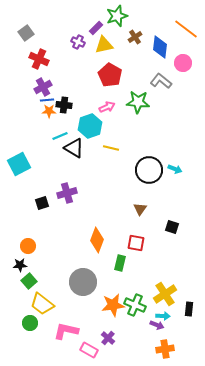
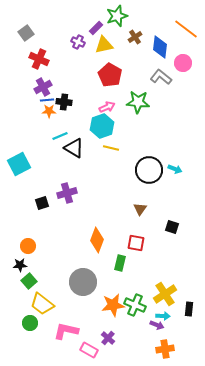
gray L-shape at (161, 81): moved 4 px up
black cross at (64, 105): moved 3 px up
cyan hexagon at (90, 126): moved 12 px right
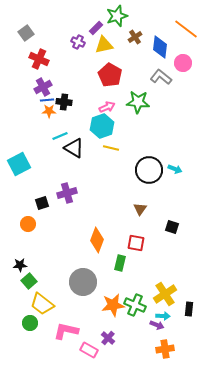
orange circle at (28, 246): moved 22 px up
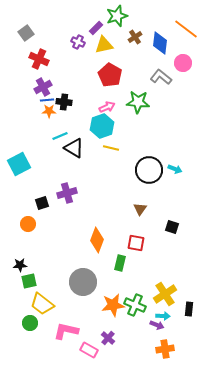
blue diamond at (160, 47): moved 4 px up
green square at (29, 281): rotated 28 degrees clockwise
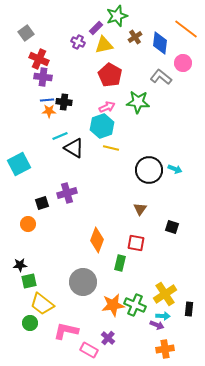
purple cross at (43, 87): moved 10 px up; rotated 36 degrees clockwise
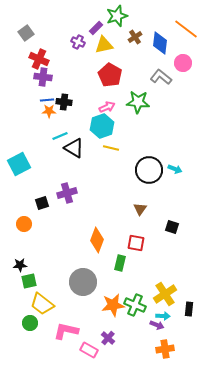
orange circle at (28, 224): moved 4 px left
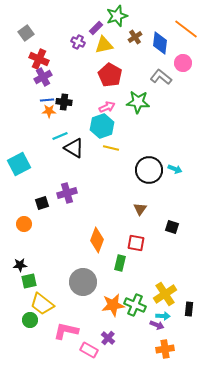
purple cross at (43, 77): rotated 36 degrees counterclockwise
green circle at (30, 323): moved 3 px up
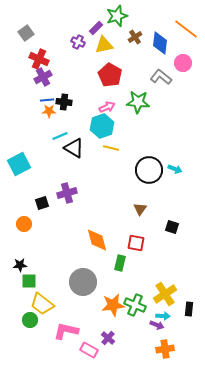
orange diamond at (97, 240): rotated 35 degrees counterclockwise
green square at (29, 281): rotated 14 degrees clockwise
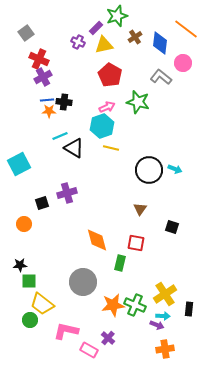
green star at (138, 102): rotated 10 degrees clockwise
